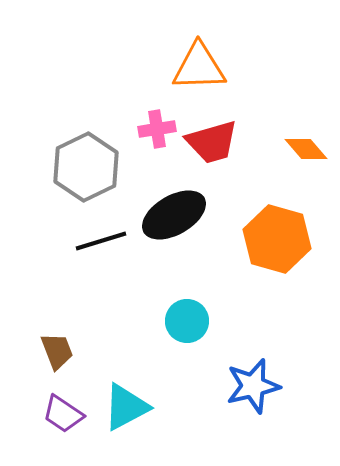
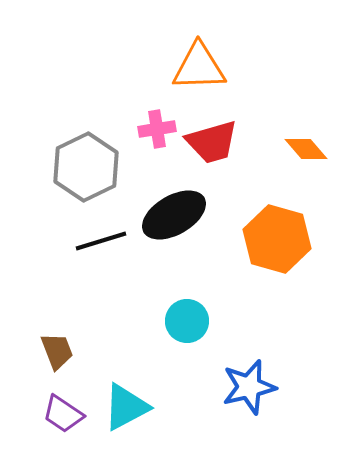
blue star: moved 4 px left, 1 px down
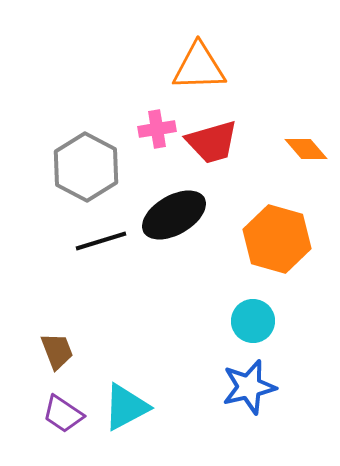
gray hexagon: rotated 6 degrees counterclockwise
cyan circle: moved 66 px right
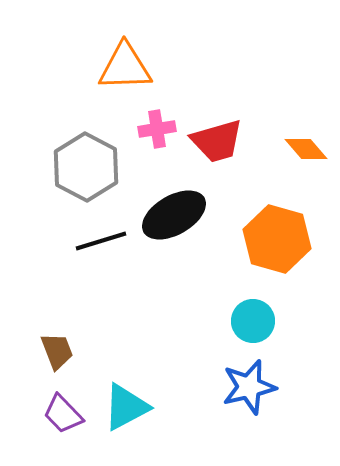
orange triangle: moved 74 px left
red trapezoid: moved 5 px right, 1 px up
purple trapezoid: rotated 12 degrees clockwise
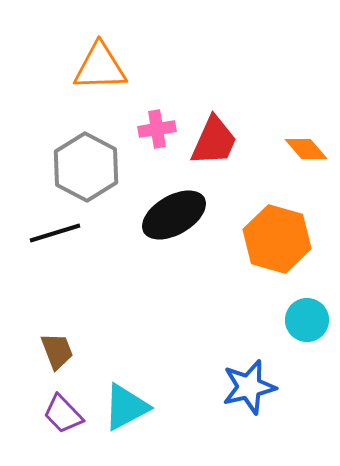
orange triangle: moved 25 px left
red trapezoid: moved 3 px left; rotated 50 degrees counterclockwise
black line: moved 46 px left, 8 px up
cyan circle: moved 54 px right, 1 px up
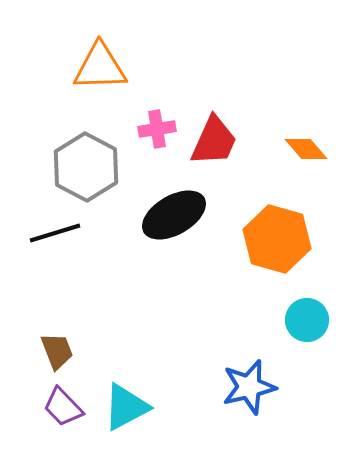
purple trapezoid: moved 7 px up
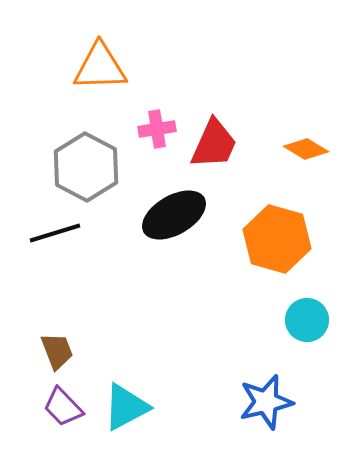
red trapezoid: moved 3 px down
orange diamond: rotated 18 degrees counterclockwise
blue star: moved 17 px right, 15 px down
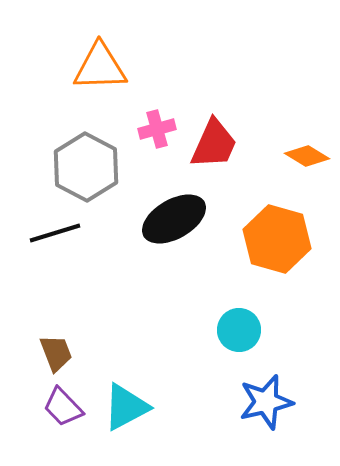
pink cross: rotated 6 degrees counterclockwise
orange diamond: moved 1 px right, 7 px down
black ellipse: moved 4 px down
cyan circle: moved 68 px left, 10 px down
brown trapezoid: moved 1 px left, 2 px down
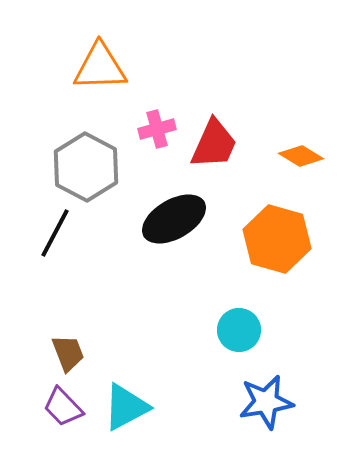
orange diamond: moved 6 px left
black line: rotated 45 degrees counterclockwise
brown trapezoid: moved 12 px right
blue star: rotated 4 degrees clockwise
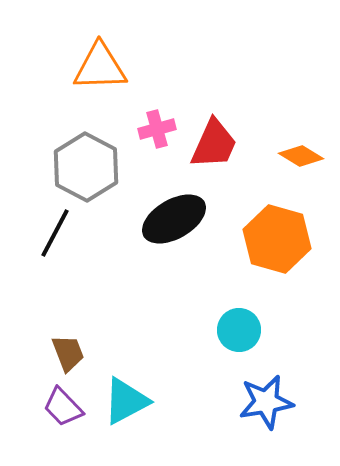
cyan triangle: moved 6 px up
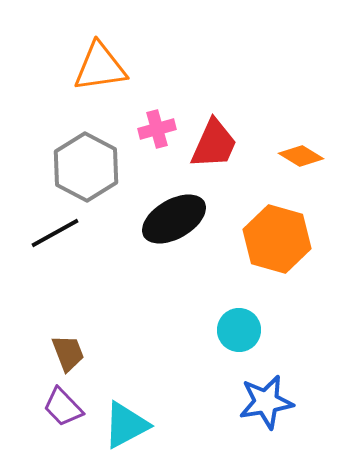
orange triangle: rotated 6 degrees counterclockwise
black line: rotated 33 degrees clockwise
cyan triangle: moved 24 px down
